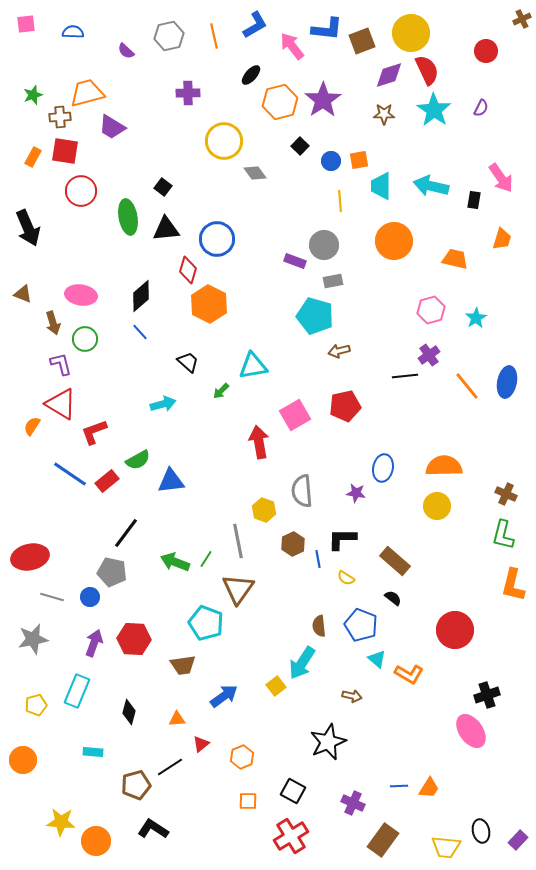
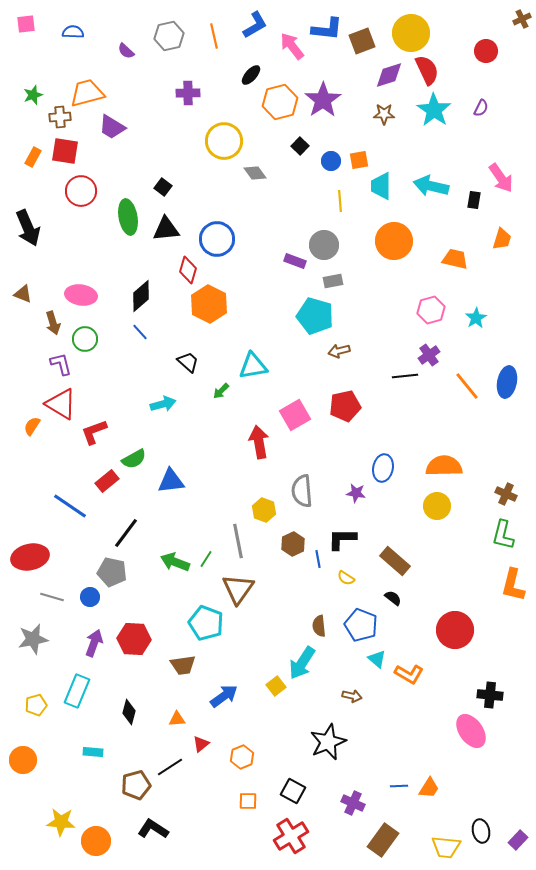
green semicircle at (138, 460): moved 4 px left, 1 px up
blue line at (70, 474): moved 32 px down
black cross at (487, 695): moved 3 px right; rotated 25 degrees clockwise
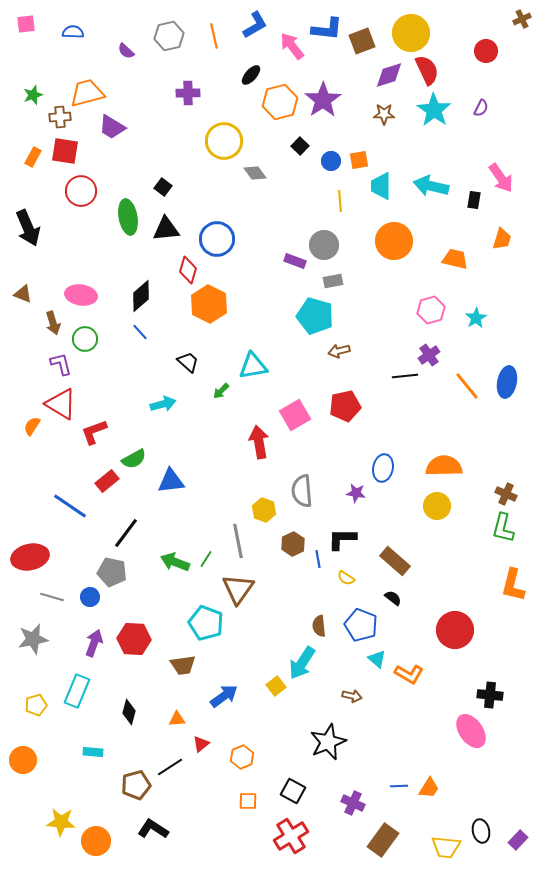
green L-shape at (503, 535): moved 7 px up
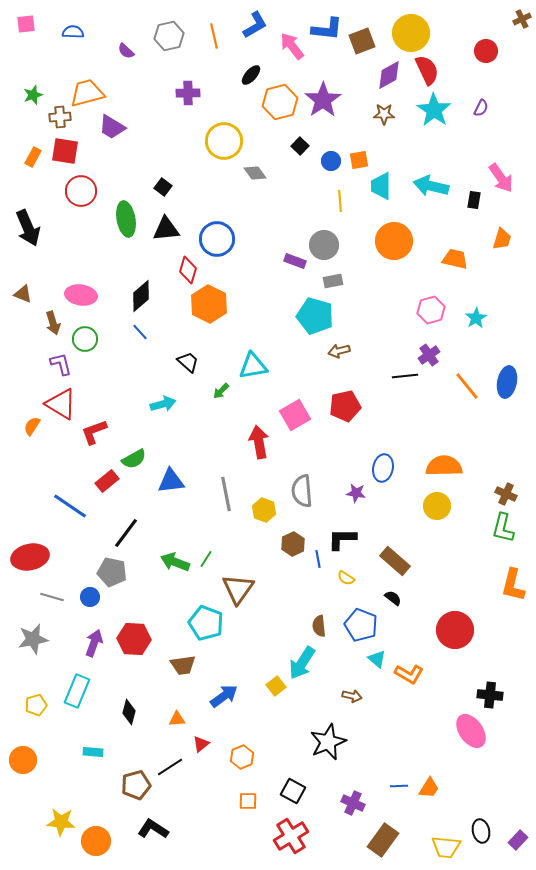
purple diamond at (389, 75): rotated 12 degrees counterclockwise
green ellipse at (128, 217): moved 2 px left, 2 px down
gray line at (238, 541): moved 12 px left, 47 px up
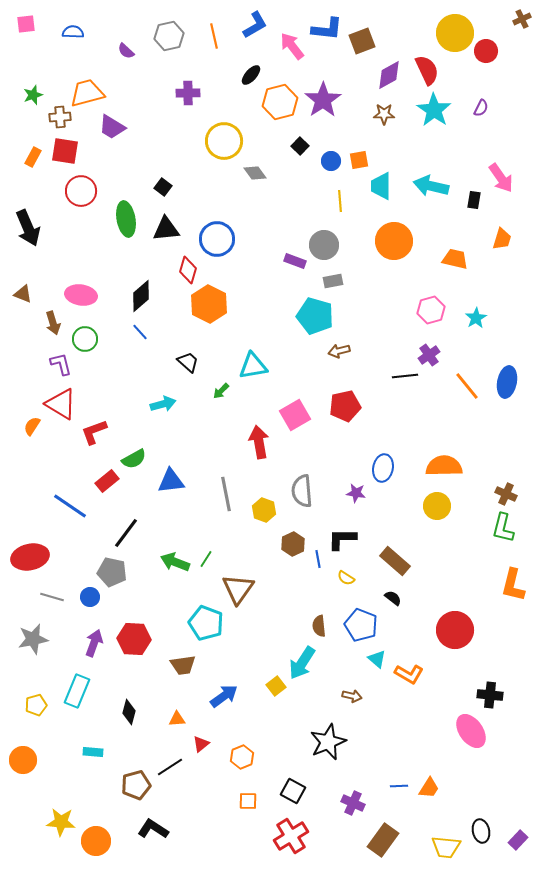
yellow circle at (411, 33): moved 44 px right
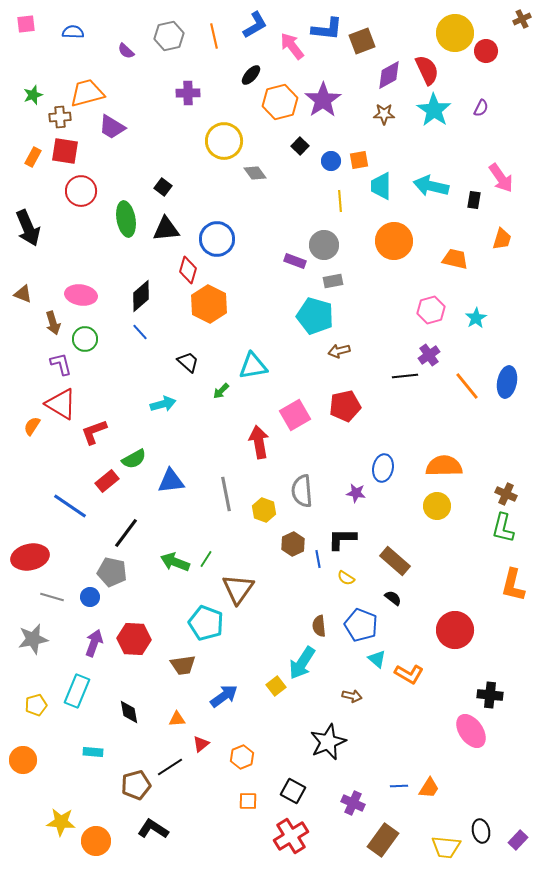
black diamond at (129, 712): rotated 25 degrees counterclockwise
